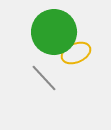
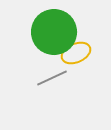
gray line: moved 8 px right; rotated 72 degrees counterclockwise
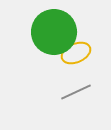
gray line: moved 24 px right, 14 px down
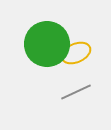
green circle: moved 7 px left, 12 px down
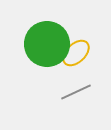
yellow ellipse: rotated 20 degrees counterclockwise
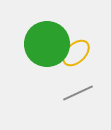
gray line: moved 2 px right, 1 px down
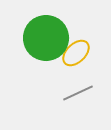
green circle: moved 1 px left, 6 px up
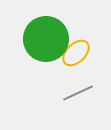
green circle: moved 1 px down
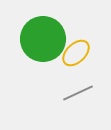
green circle: moved 3 px left
